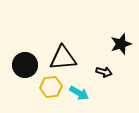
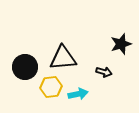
black circle: moved 2 px down
cyan arrow: moved 1 px left, 1 px down; rotated 42 degrees counterclockwise
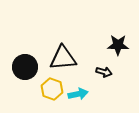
black star: moved 3 px left, 1 px down; rotated 20 degrees clockwise
yellow hexagon: moved 1 px right, 2 px down; rotated 25 degrees clockwise
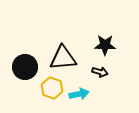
black star: moved 13 px left
black arrow: moved 4 px left
yellow hexagon: moved 1 px up
cyan arrow: moved 1 px right
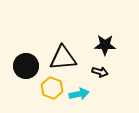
black circle: moved 1 px right, 1 px up
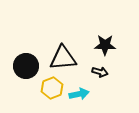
yellow hexagon: rotated 20 degrees clockwise
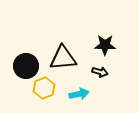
yellow hexagon: moved 8 px left
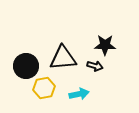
black arrow: moved 5 px left, 6 px up
yellow hexagon: rotated 10 degrees clockwise
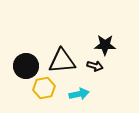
black triangle: moved 1 px left, 3 px down
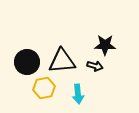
black circle: moved 1 px right, 4 px up
cyan arrow: moved 1 px left; rotated 96 degrees clockwise
